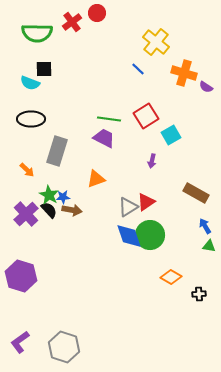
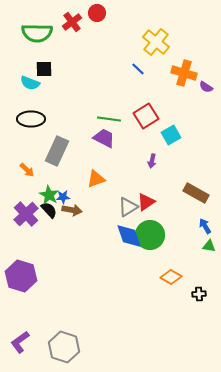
gray rectangle: rotated 8 degrees clockwise
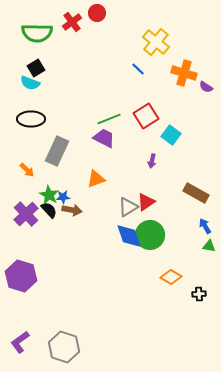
black square: moved 8 px left, 1 px up; rotated 30 degrees counterclockwise
green line: rotated 30 degrees counterclockwise
cyan square: rotated 24 degrees counterclockwise
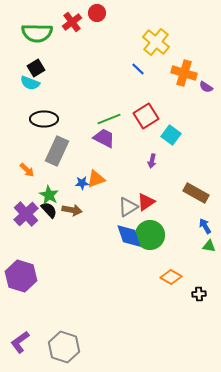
black ellipse: moved 13 px right
blue star: moved 19 px right, 14 px up
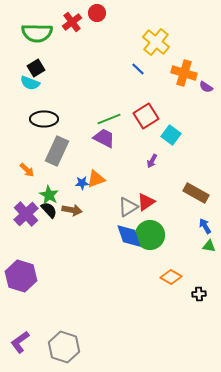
purple arrow: rotated 16 degrees clockwise
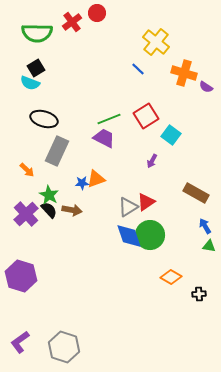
black ellipse: rotated 16 degrees clockwise
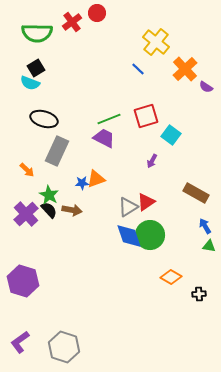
orange cross: moved 1 px right, 4 px up; rotated 30 degrees clockwise
red square: rotated 15 degrees clockwise
purple hexagon: moved 2 px right, 5 px down
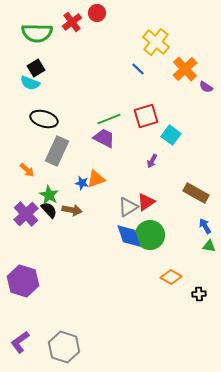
blue star: rotated 16 degrees clockwise
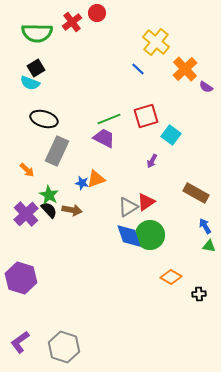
purple hexagon: moved 2 px left, 3 px up
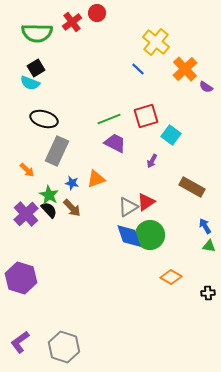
purple trapezoid: moved 11 px right, 5 px down
blue star: moved 10 px left
brown rectangle: moved 4 px left, 6 px up
brown arrow: moved 2 px up; rotated 36 degrees clockwise
black cross: moved 9 px right, 1 px up
